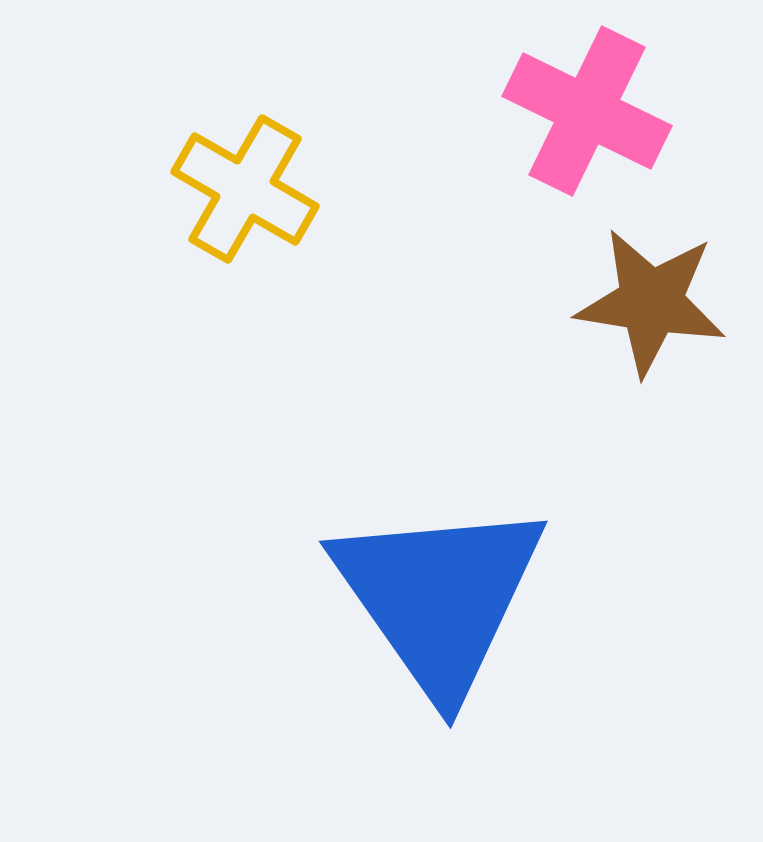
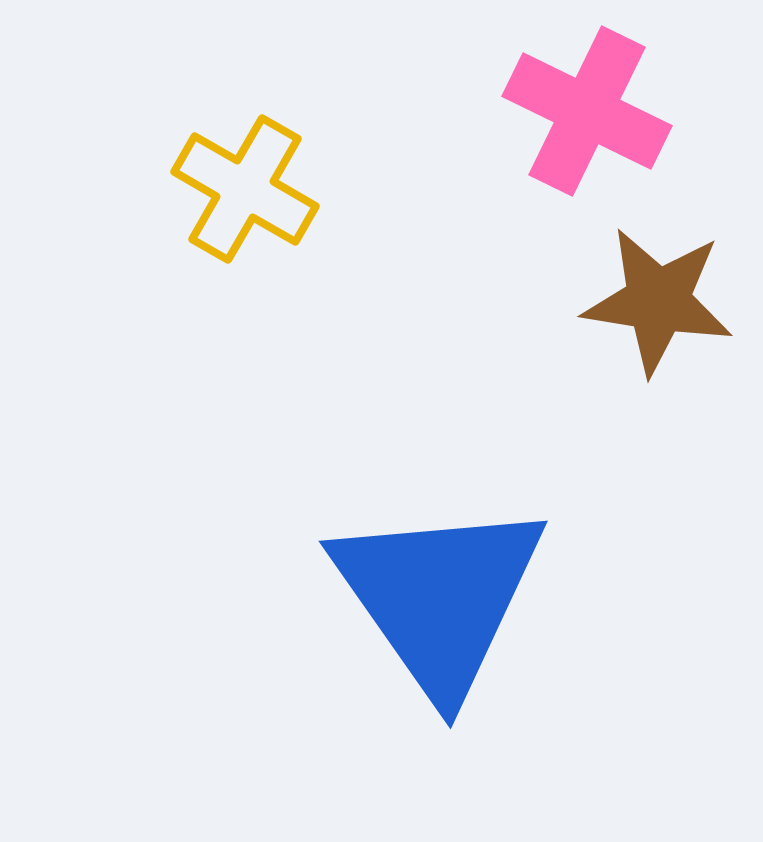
brown star: moved 7 px right, 1 px up
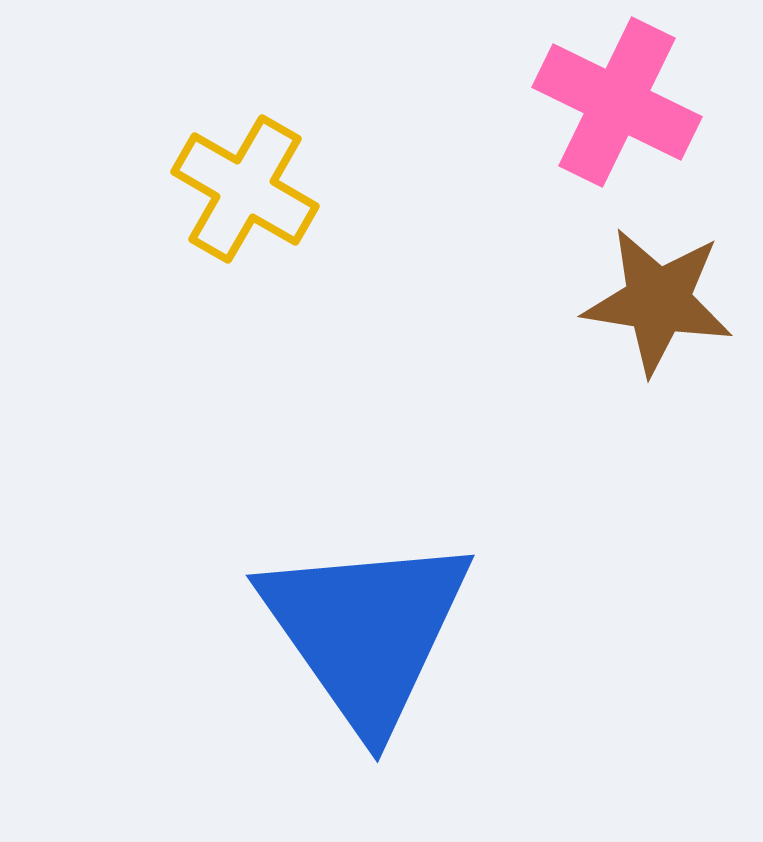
pink cross: moved 30 px right, 9 px up
blue triangle: moved 73 px left, 34 px down
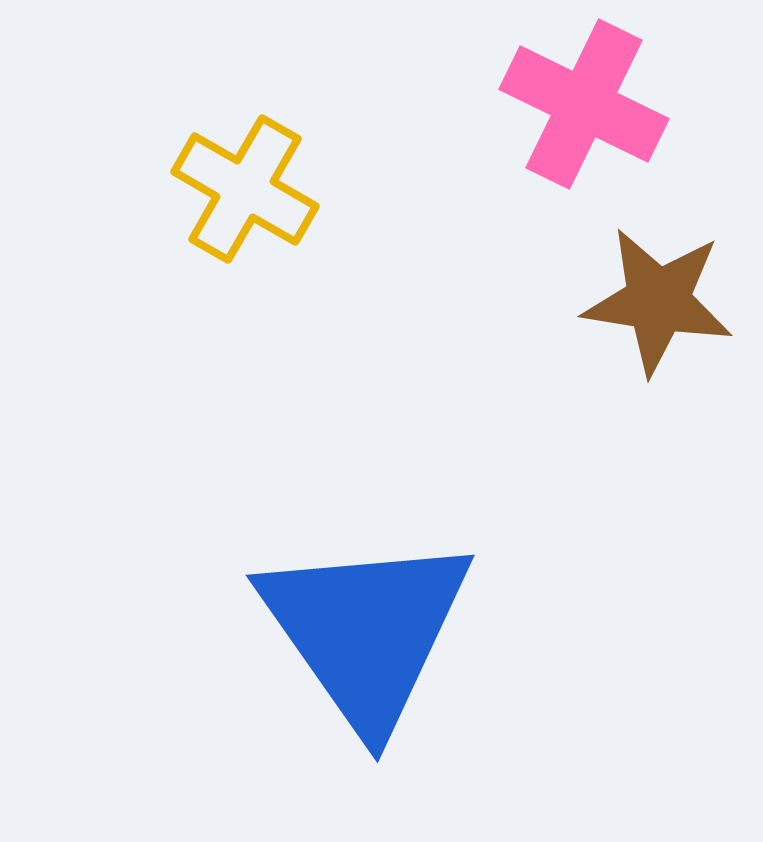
pink cross: moved 33 px left, 2 px down
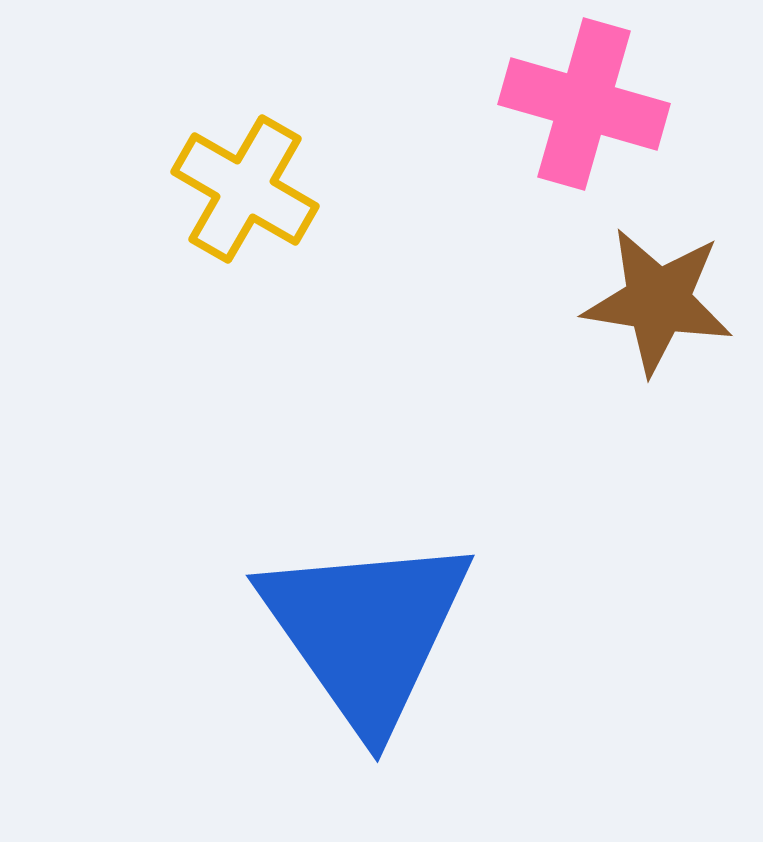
pink cross: rotated 10 degrees counterclockwise
